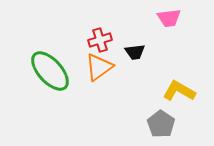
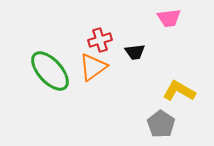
orange triangle: moved 6 px left
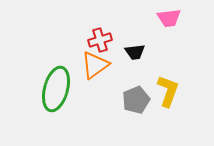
orange triangle: moved 2 px right, 2 px up
green ellipse: moved 6 px right, 18 px down; rotated 57 degrees clockwise
yellow L-shape: moved 11 px left; rotated 80 degrees clockwise
gray pentagon: moved 25 px left, 24 px up; rotated 16 degrees clockwise
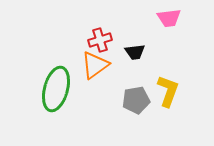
gray pentagon: rotated 12 degrees clockwise
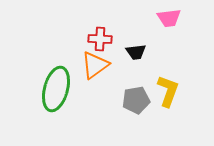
red cross: moved 1 px up; rotated 20 degrees clockwise
black trapezoid: moved 1 px right
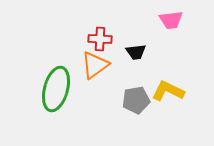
pink trapezoid: moved 2 px right, 2 px down
yellow L-shape: rotated 84 degrees counterclockwise
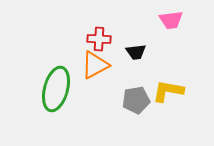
red cross: moved 1 px left
orange triangle: rotated 8 degrees clockwise
yellow L-shape: rotated 16 degrees counterclockwise
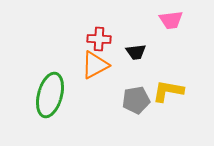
green ellipse: moved 6 px left, 6 px down
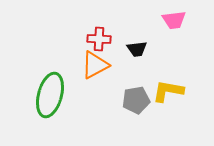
pink trapezoid: moved 3 px right
black trapezoid: moved 1 px right, 3 px up
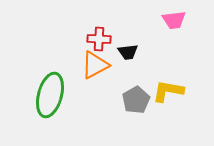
black trapezoid: moved 9 px left, 3 px down
gray pentagon: rotated 20 degrees counterclockwise
